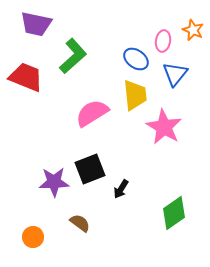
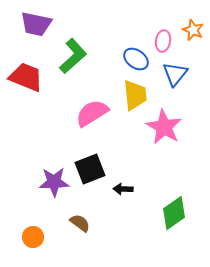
black arrow: moved 2 px right; rotated 60 degrees clockwise
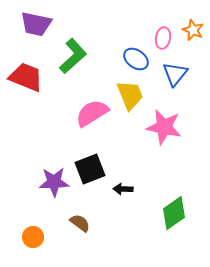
pink ellipse: moved 3 px up
yellow trapezoid: moved 5 px left; rotated 16 degrees counterclockwise
pink star: rotated 18 degrees counterclockwise
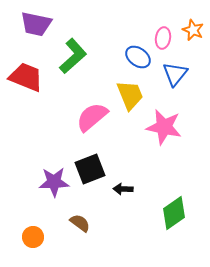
blue ellipse: moved 2 px right, 2 px up
pink semicircle: moved 4 px down; rotated 8 degrees counterclockwise
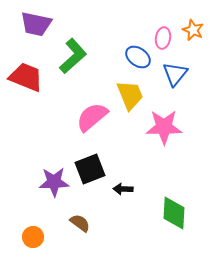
pink star: rotated 12 degrees counterclockwise
green diamond: rotated 52 degrees counterclockwise
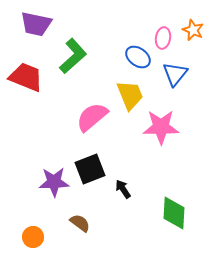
pink star: moved 3 px left
black arrow: rotated 54 degrees clockwise
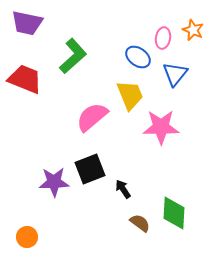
purple trapezoid: moved 9 px left, 1 px up
red trapezoid: moved 1 px left, 2 px down
brown semicircle: moved 60 px right
orange circle: moved 6 px left
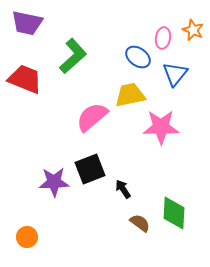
yellow trapezoid: rotated 80 degrees counterclockwise
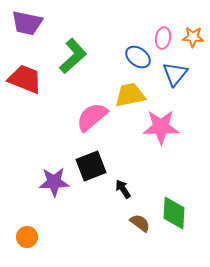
orange star: moved 7 px down; rotated 20 degrees counterclockwise
black square: moved 1 px right, 3 px up
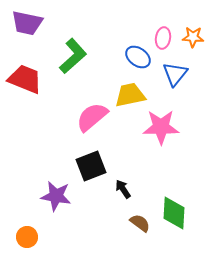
purple star: moved 2 px right, 14 px down; rotated 12 degrees clockwise
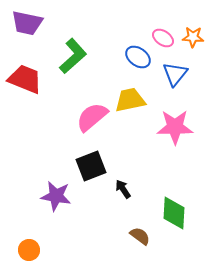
pink ellipse: rotated 65 degrees counterclockwise
yellow trapezoid: moved 5 px down
pink star: moved 14 px right
brown semicircle: moved 13 px down
orange circle: moved 2 px right, 13 px down
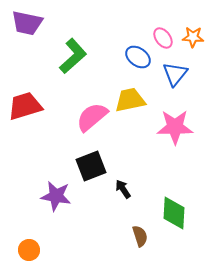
pink ellipse: rotated 20 degrees clockwise
red trapezoid: moved 27 px down; rotated 39 degrees counterclockwise
brown semicircle: rotated 35 degrees clockwise
